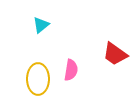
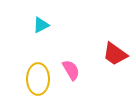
cyan triangle: rotated 12 degrees clockwise
pink semicircle: rotated 40 degrees counterclockwise
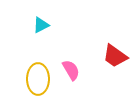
red trapezoid: moved 2 px down
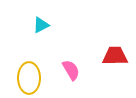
red trapezoid: rotated 144 degrees clockwise
yellow ellipse: moved 9 px left, 1 px up
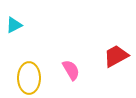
cyan triangle: moved 27 px left
red trapezoid: moved 1 px right; rotated 28 degrees counterclockwise
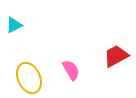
yellow ellipse: rotated 24 degrees counterclockwise
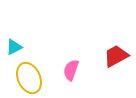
cyan triangle: moved 22 px down
pink semicircle: rotated 130 degrees counterclockwise
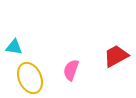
cyan triangle: rotated 36 degrees clockwise
yellow ellipse: moved 1 px right
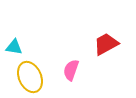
red trapezoid: moved 10 px left, 12 px up
yellow ellipse: moved 1 px up
